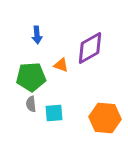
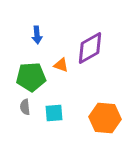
gray semicircle: moved 6 px left, 3 px down
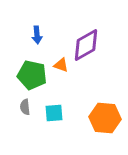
purple diamond: moved 4 px left, 3 px up
green pentagon: moved 1 px right, 2 px up; rotated 16 degrees clockwise
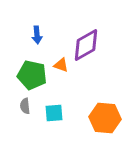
gray semicircle: moved 1 px up
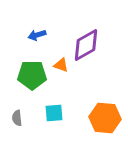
blue arrow: rotated 78 degrees clockwise
green pentagon: rotated 12 degrees counterclockwise
gray semicircle: moved 8 px left, 12 px down
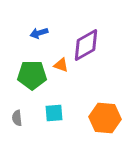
blue arrow: moved 2 px right, 2 px up
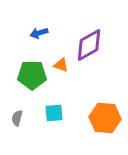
purple diamond: moved 3 px right
gray semicircle: rotated 21 degrees clockwise
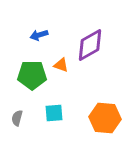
blue arrow: moved 2 px down
purple diamond: moved 1 px right
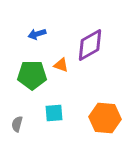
blue arrow: moved 2 px left, 1 px up
gray semicircle: moved 6 px down
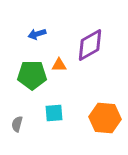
orange triangle: moved 2 px left; rotated 21 degrees counterclockwise
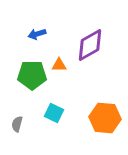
cyan square: rotated 30 degrees clockwise
